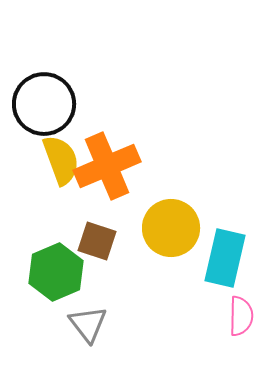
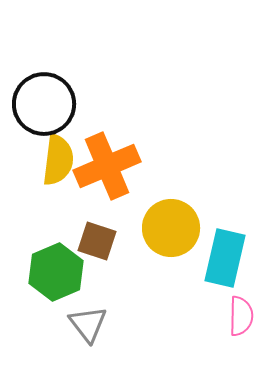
yellow semicircle: moved 3 px left; rotated 27 degrees clockwise
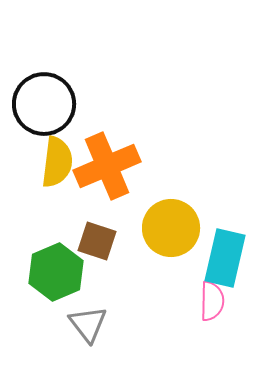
yellow semicircle: moved 1 px left, 2 px down
pink semicircle: moved 29 px left, 15 px up
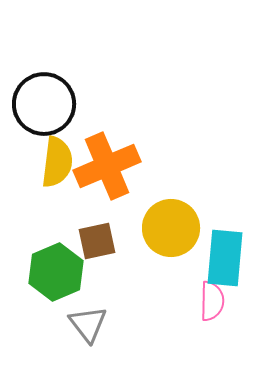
brown square: rotated 30 degrees counterclockwise
cyan rectangle: rotated 8 degrees counterclockwise
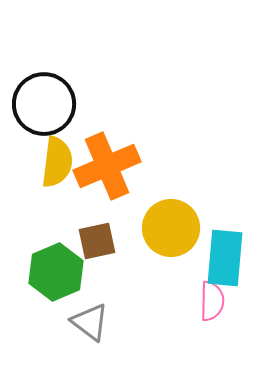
gray triangle: moved 2 px right, 2 px up; rotated 15 degrees counterclockwise
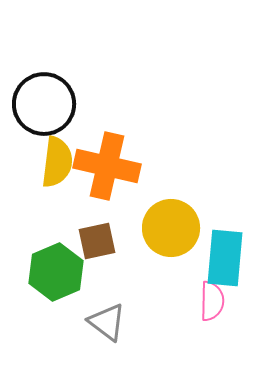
orange cross: rotated 36 degrees clockwise
gray triangle: moved 17 px right
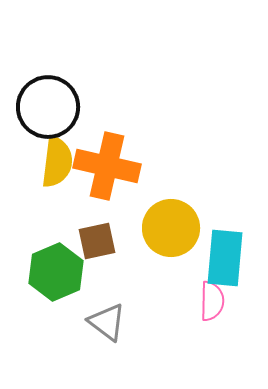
black circle: moved 4 px right, 3 px down
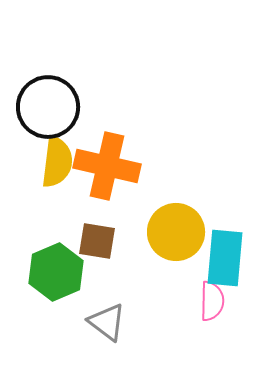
yellow circle: moved 5 px right, 4 px down
brown square: rotated 21 degrees clockwise
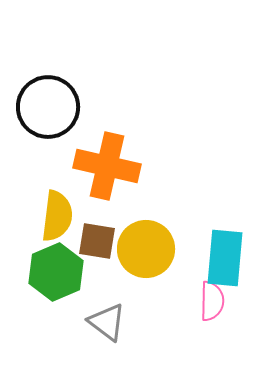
yellow semicircle: moved 54 px down
yellow circle: moved 30 px left, 17 px down
